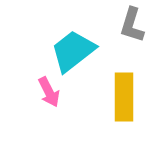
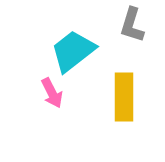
pink arrow: moved 3 px right, 1 px down
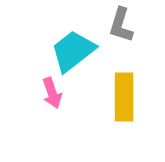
gray L-shape: moved 11 px left
pink arrow: rotated 8 degrees clockwise
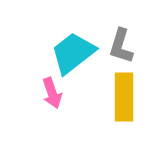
gray L-shape: moved 21 px down
cyan trapezoid: moved 2 px down
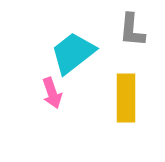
gray L-shape: moved 11 px right, 16 px up; rotated 12 degrees counterclockwise
yellow rectangle: moved 2 px right, 1 px down
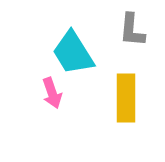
cyan trapezoid: rotated 84 degrees counterclockwise
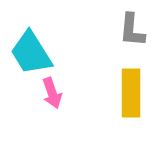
cyan trapezoid: moved 42 px left
yellow rectangle: moved 5 px right, 5 px up
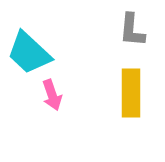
cyan trapezoid: moved 2 px left; rotated 15 degrees counterclockwise
pink arrow: moved 2 px down
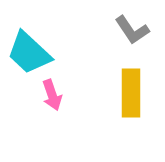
gray L-shape: rotated 39 degrees counterclockwise
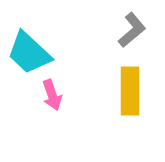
gray L-shape: rotated 96 degrees counterclockwise
yellow rectangle: moved 1 px left, 2 px up
